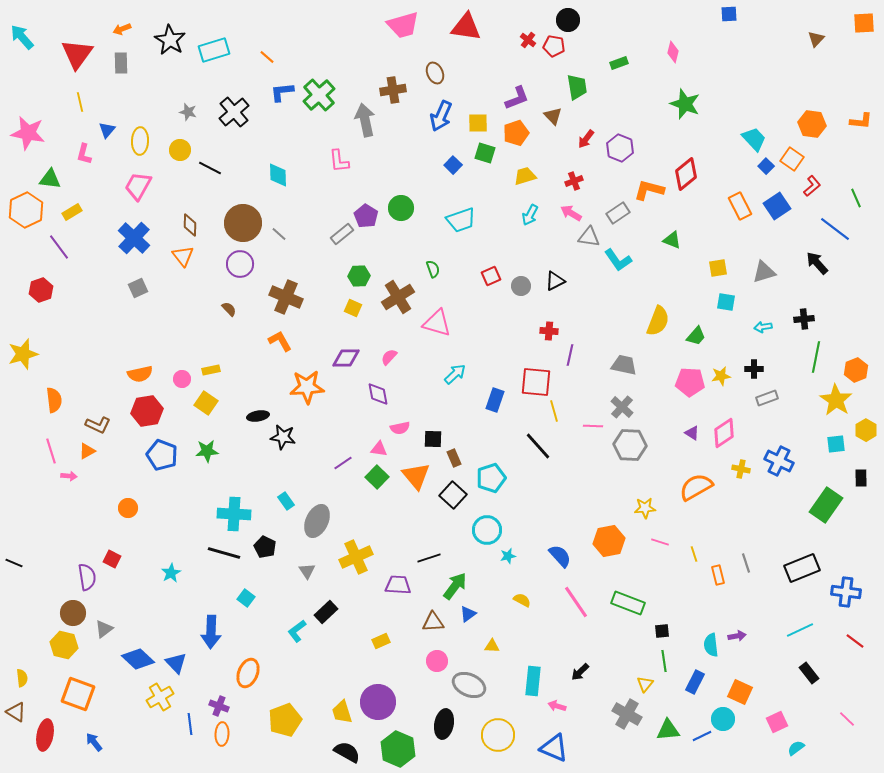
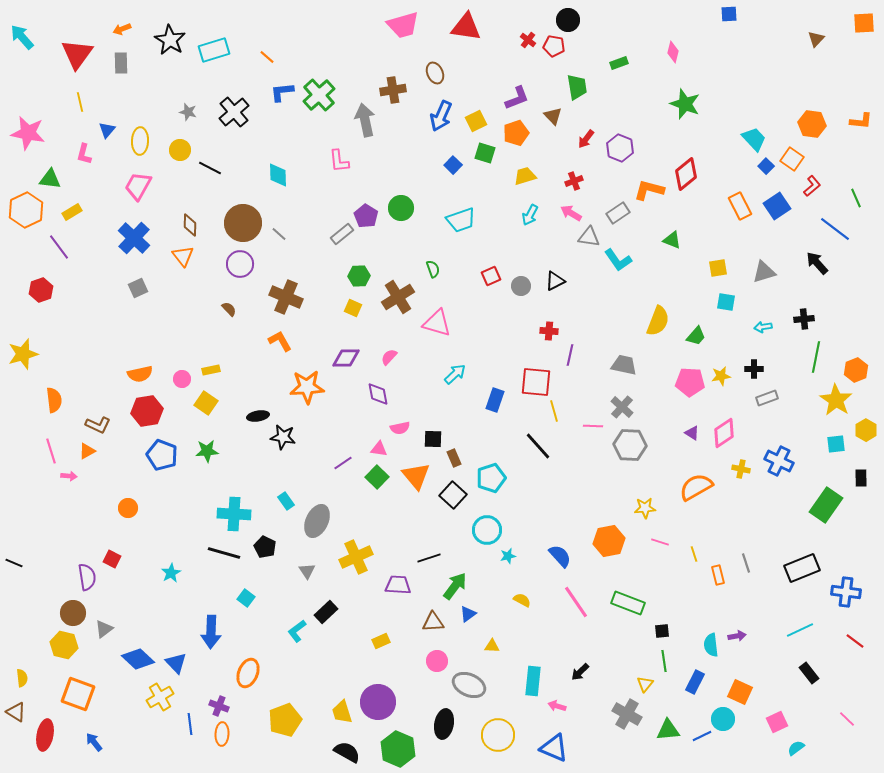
yellow square at (478, 123): moved 2 px left, 2 px up; rotated 25 degrees counterclockwise
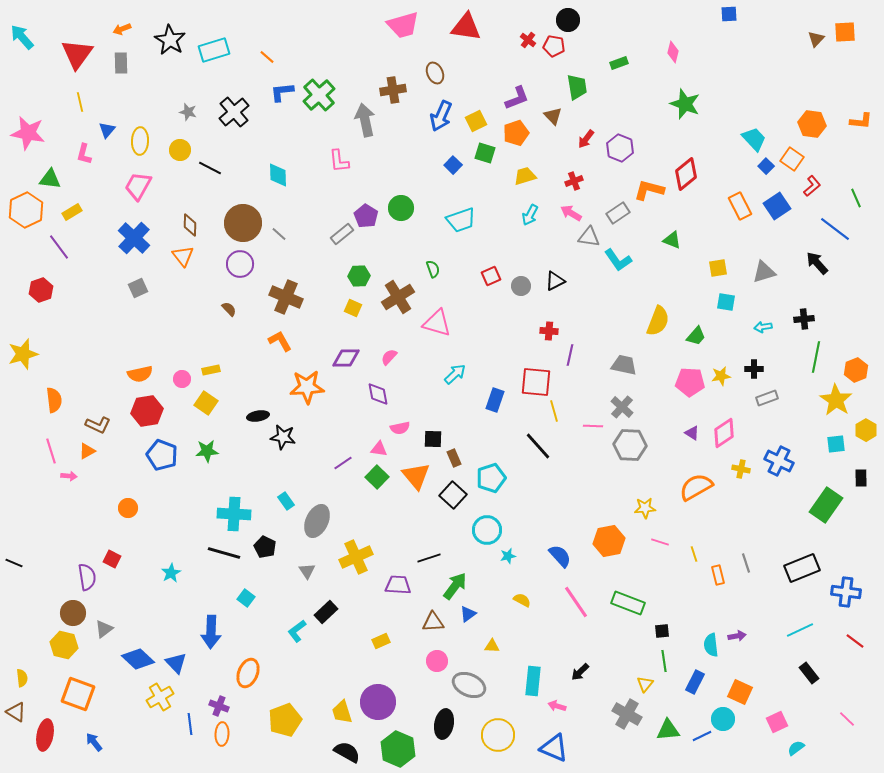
orange square at (864, 23): moved 19 px left, 9 px down
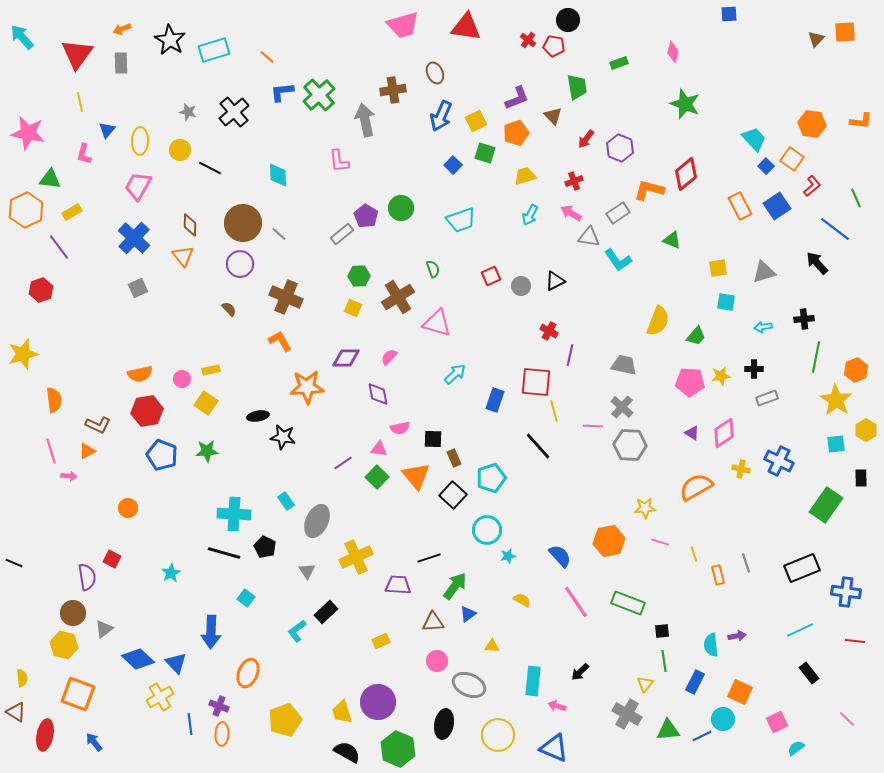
red cross at (549, 331): rotated 24 degrees clockwise
red line at (855, 641): rotated 30 degrees counterclockwise
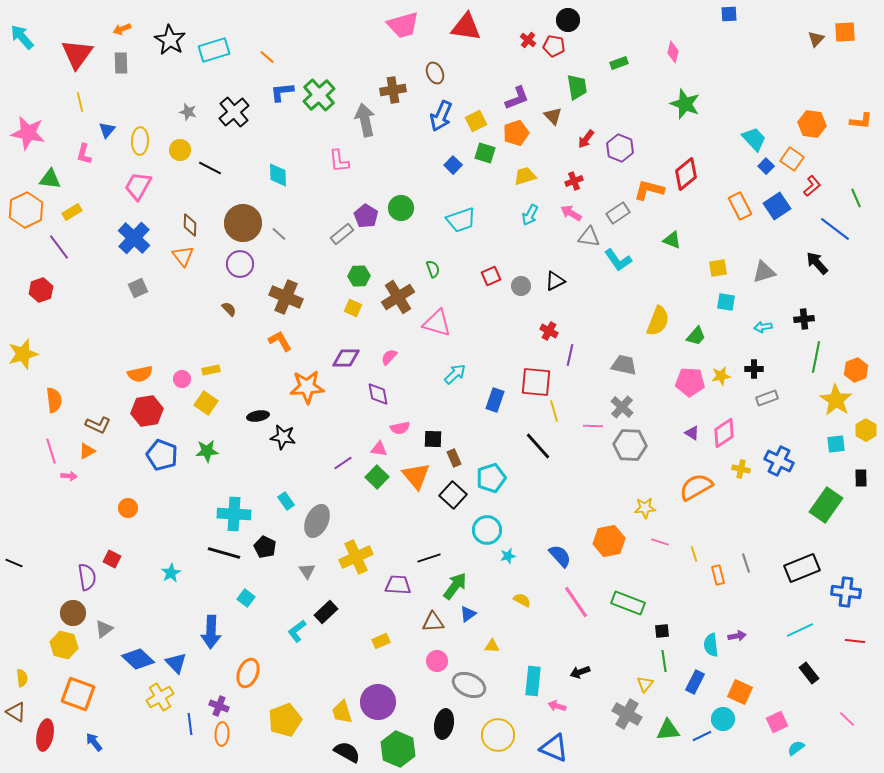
black arrow at (580, 672): rotated 24 degrees clockwise
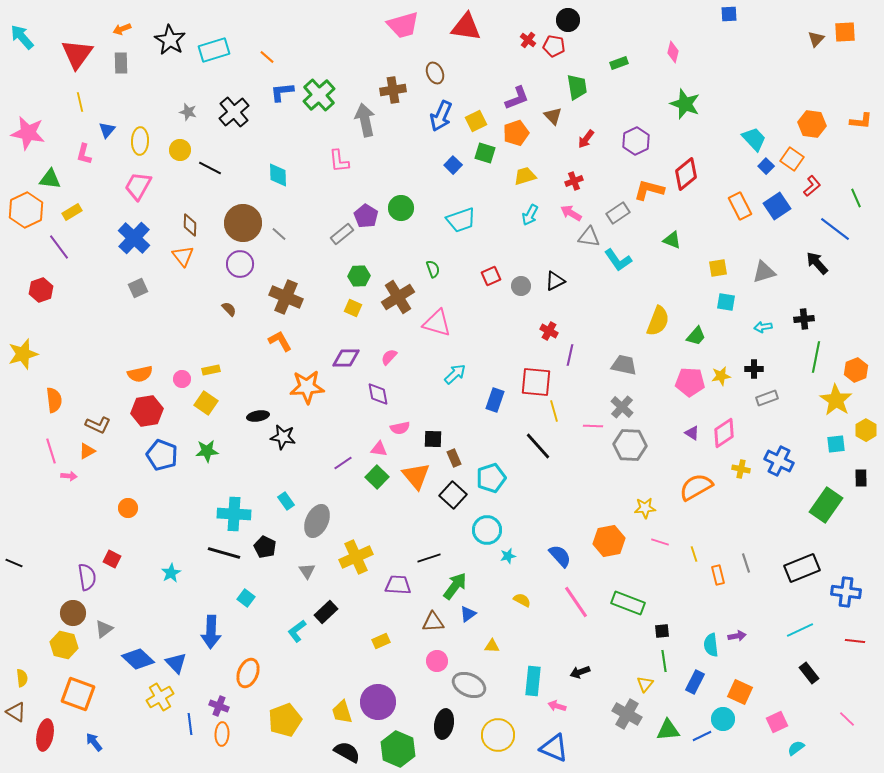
purple hexagon at (620, 148): moved 16 px right, 7 px up; rotated 12 degrees clockwise
